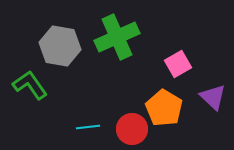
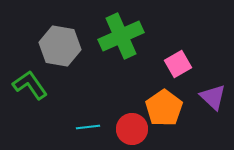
green cross: moved 4 px right, 1 px up
orange pentagon: rotated 6 degrees clockwise
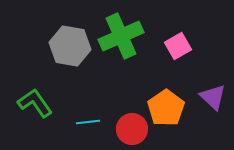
gray hexagon: moved 10 px right
pink square: moved 18 px up
green L-shape: moved 5 px right, 18 px down
orange pentagon: moved 2 px right
cyan line: moved 5 px up
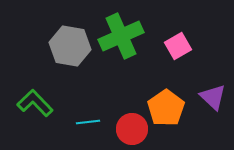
green L-shape: rotated 9 degrees counterclockwise
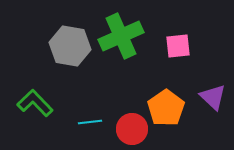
pink square: rotated 24 degrees clockwise
cyan line: moved 2 px right
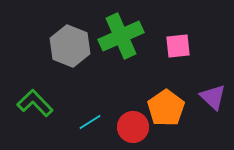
gray hexagon: rotated 12 degrees clockwise
cyan line: rotated 25 degrees counterclockwise
red circle: moved 1 px right, 2 px up
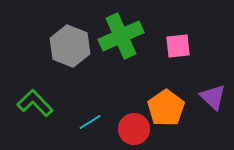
red circle: moved 1 px right, 2 px down
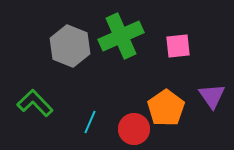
purple triangle: moved 1 px left, 1 px up; rotated 12 degrees clockwise
cyan line: rotated 35 degrees counterclockwise
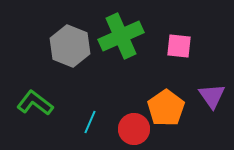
pink square: moved 1 px right; rotated 12 degrees clockwise
green L-shape: rotated 9 degrees counterclockwise
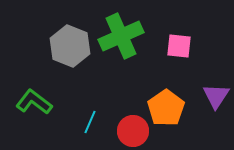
purple triangle: moved 4 px right; rotated 8 degrees clockwise
green L-shape: moved 1 px left, 1 px up
red circle: moved 1 px left, 2 px down
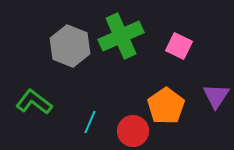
pink square: rotated 20 degrees clockwise
orange pentagon: moved 2 px up
